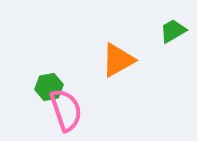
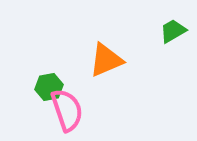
orange triangle: moved 12 px left; rotated 6 degrees clockwise
pink semicircle: moved 1 px right
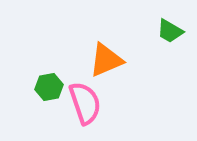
green trapezoid: moved 3 px left; rotated 120 degrees counterclockwise
pink semicircle: moved 18 px right, 7 px up
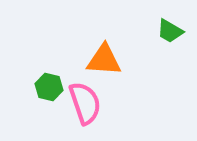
orange triangle: moved 2 px left; rotated 27 degrees clockwise
green hexagon: rotated 24 degrees clockwise
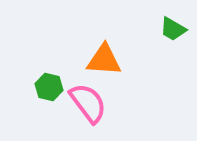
green trapezoid: moved 3 px right, 2 px up
pink semicircle: moved 3 px right; rotated 18 degrees counterclockwise
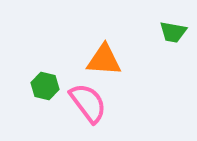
green trapezoid: moved 3 px down; rotated 20 degrees counterclockwise
green hexagon: moved 4 px left, 1 px up
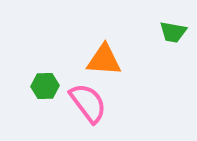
green hexagon: rotated 16 degrees counterclockwise
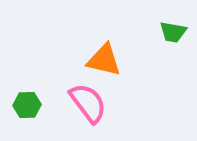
orange triangle: rotated 9 degrees clockwise
green hexagon: moved 18 px left, 19 px down
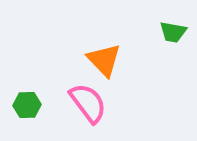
orange triangle: rotated 33 degrees clockwise
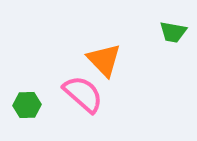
pink semicircle: moved 5 px left, 9 px up; rotated 12 degrees counterclockwise
